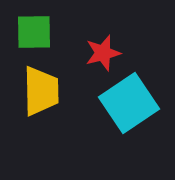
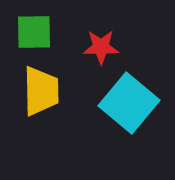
red star: moved 2 px left, 6 px up; rotated 15 degrees clockwise
cyan square: rotated 16 degrees counterclockwise
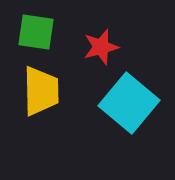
green square: moved 2 px right; rotated 9 degrees clockwise
red star: rotated 15 degrees counterclockwise
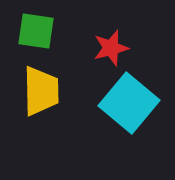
green square: moved 1 px up
red star: moved 10 px right, 1 px down
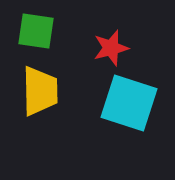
yellow trapezoid: moved 1 px left
cyan square: rotated 22 degrees counterclockwise
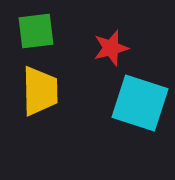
green square: rotated 15 degrees counterclockwise
cyan square: moved 11 px right
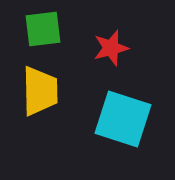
green square: moved 7 px right, 2 px up
cyan square: moved 17 px left, 16 px down
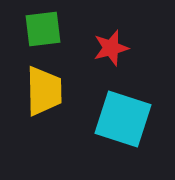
yellow trapezoid: moved 4 px right
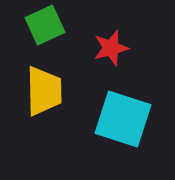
green square: moved 2 px right, 4 px up; rotated 18 degrees counterclockwise
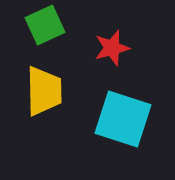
red star: moved 1 px right
